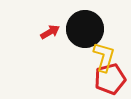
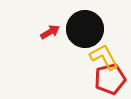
yellow L-shape: rotated 44 degrees counterclockwise
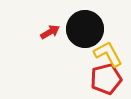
yellow L-shape: moved 4 px right, 3 px up
red pentagon: moved 4 px left
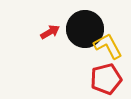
yellow L-shape: moved 8 px up
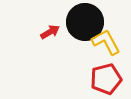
black circle: moved 7 px up
yellow L-shape: moved 2 px left, 4 px up
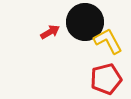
yellow L-shape: moved 2 px right, 1 px up
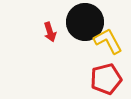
red arrow: rotated 102 degrees clockwise
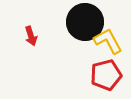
red arrow: moved 19 px left, 4 px down
red pentagon: moved 4 px up
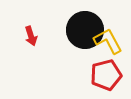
black circle: moved 8 px down
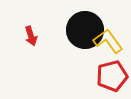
yellow L-shape: rotated 8 degrees counterclockwise
red pentagon: moved 6 px right, 1 px down
